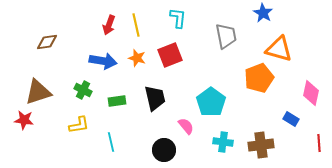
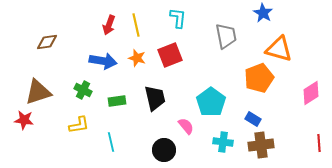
pink diamond: rotated 45 degrees clockwise
blue rectangle: moved 38 px left
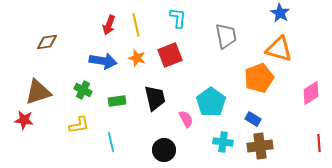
blue star: moved 17 px right
pink semicircle: moved 7 px up; rotated 12 degrees clockwise
brown cross: moved 1 px left, 1 px down
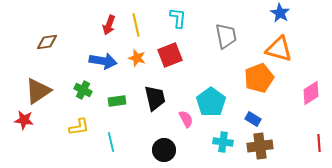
brown triangle: moved 1 px up; rotated 16 degrees counterclockwise
yellow L-shape: moved 2 px down
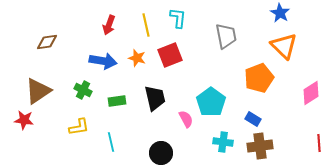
yellow line: moved 10 px right
orange triangle: moved 5 px right, 3 px up; rotated 28 degrees clockwise
black circle: moved 3 px left, 3 px down
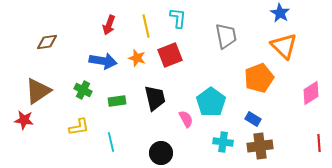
yellow line: moved 1 px down
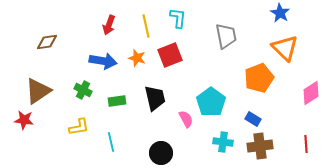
orange triangle: moved 1 px right, 2 px down
red line: moved 13 px left, 1 px down
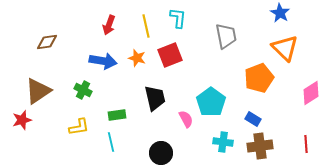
green rectangle: moved 14 px down
red star: moved 2 px left; rotated 24 degrees counterclockwise
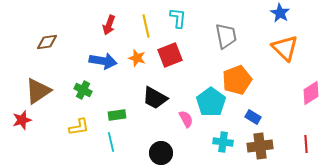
orange pentagon: moved 22 px left, 2 px down
black trapezoid: rotated 132 degrees clockwise
blue rectangle: moved 2 px up
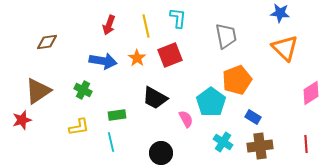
blue star: rotated 24 degrees counterclockwise
orange star: rotated 18 degrees clockwise
cyan cross: rotated 24 degrees clockwise
